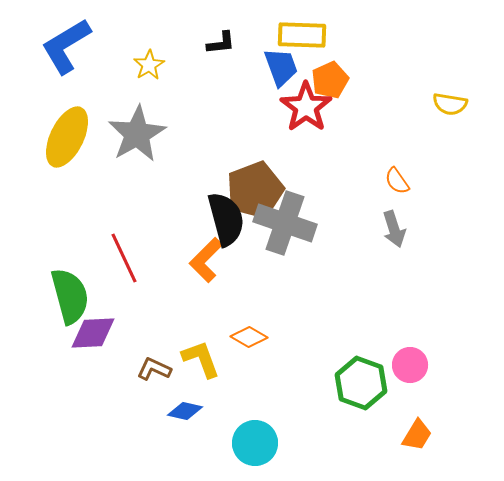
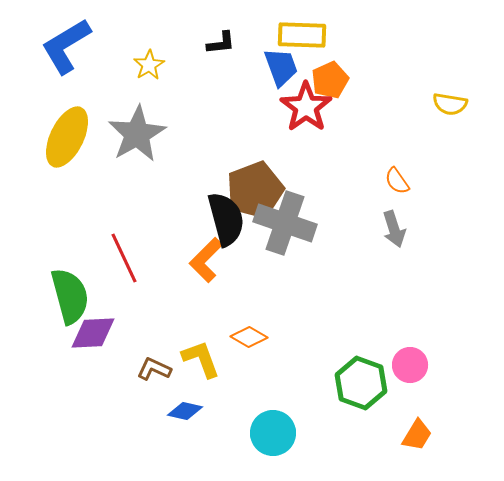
cyan circle: moved 18 px right, 10 px up
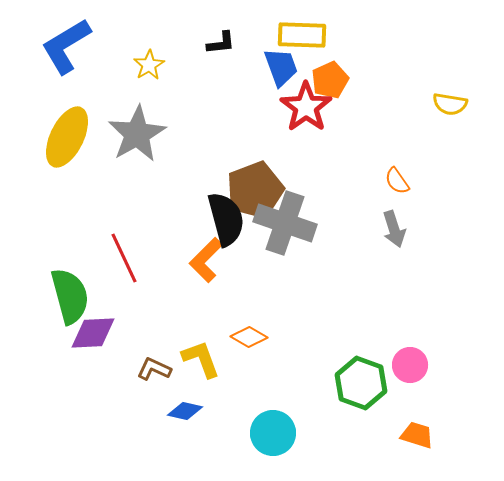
orange trapezoid: rotated 104 degrees counterclockwise
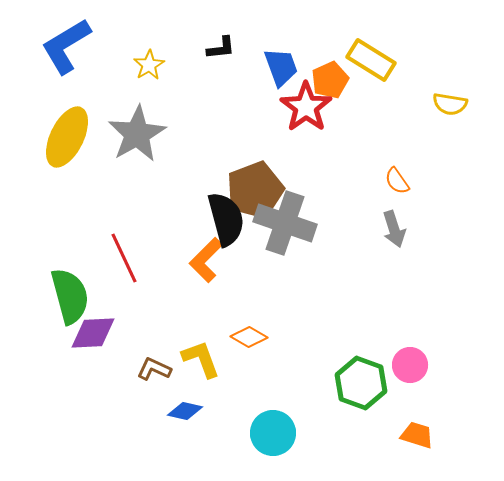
yellow rectangle: moved 69 px right, 25 px down; rotated 30 degrees clockwise
black L-shape: moved 5 px down
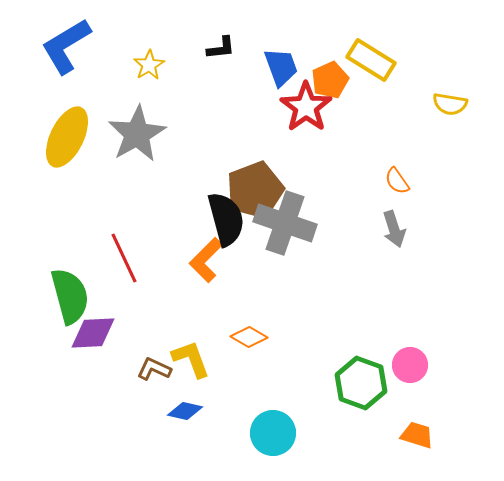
yellow L-shape: moved 10 px left
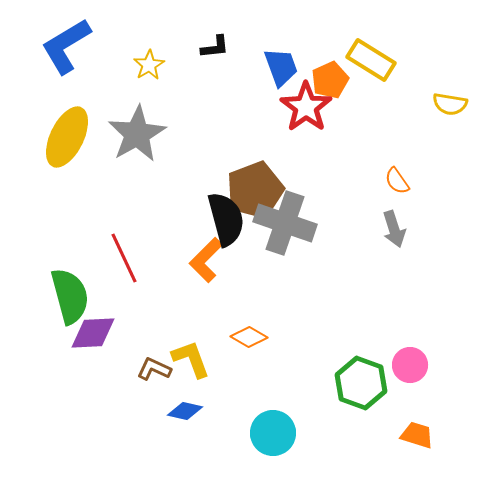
black L-shape: moved 6 px left, 1 px up
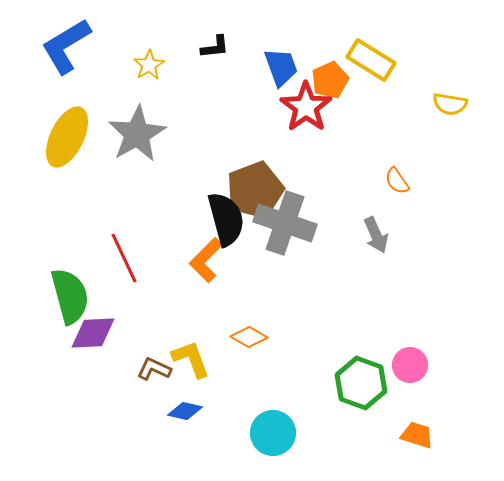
gray arrow: moved 18 px left, 6 px down; rotated 6 degrees counterclockwise
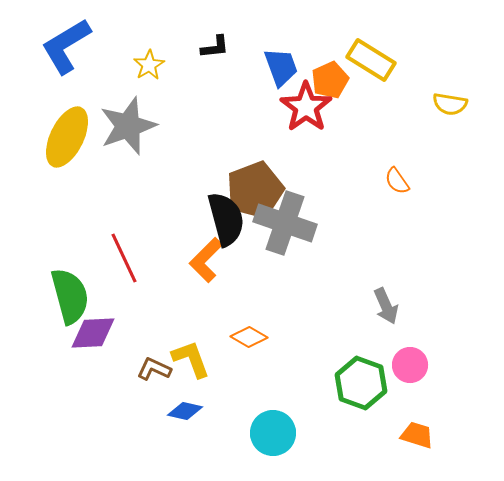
gray star: moved 9 px left, 8 px up; rotated 10 degrees clockwise
gray arrow: moved 10 px right, 71 px down
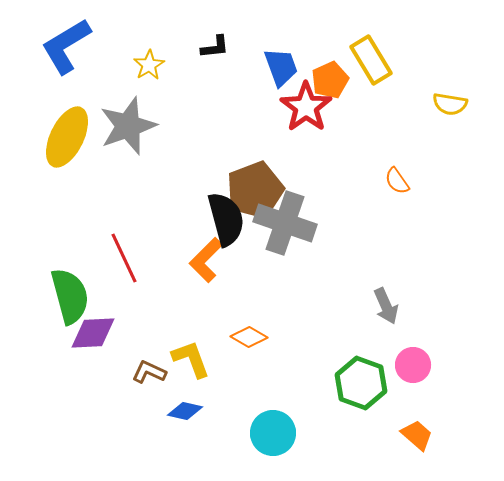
yellow rectangle: rotated 27 degrees clockwise
pink circle: moved 3 px right
brown L-shape: moved 5 px left, 3 px down
orange trapezoid: rotated 24 degrees clockwise
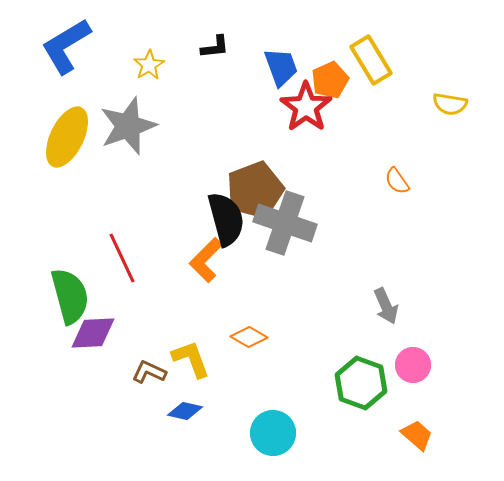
red line: moved 2 px left
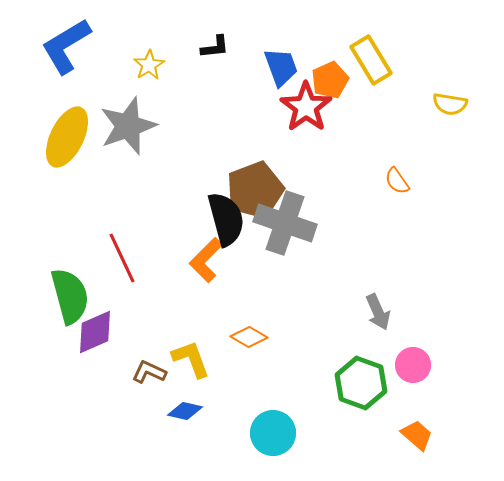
gray arrow: moved 8 px left, 6 px down
purple diamond: moved 2 px right, 1 px up; rotated 21 degrees counterclockwise
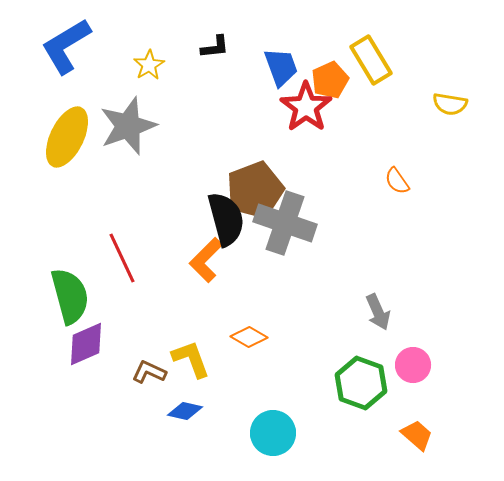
purple diamond: moved 9 px left, 12 px down
